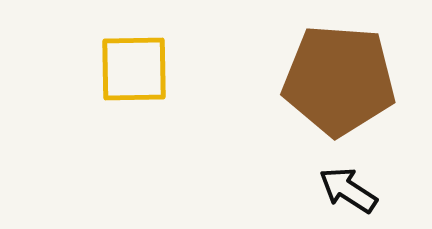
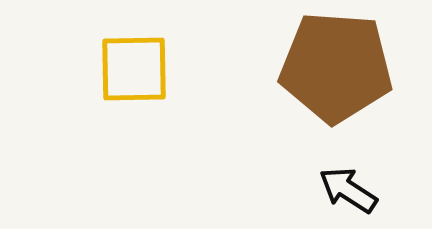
brown pentagon: moved 3 px left, 13 px up
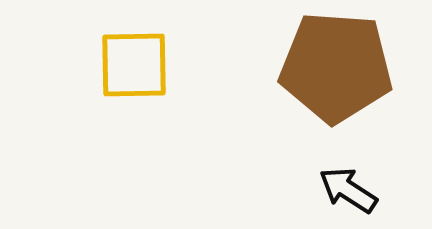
yellow square: moved 4 px up
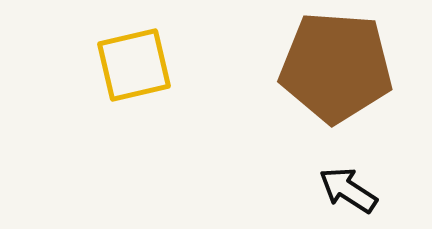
yellow square: rotated 12 degrees counterclockwise
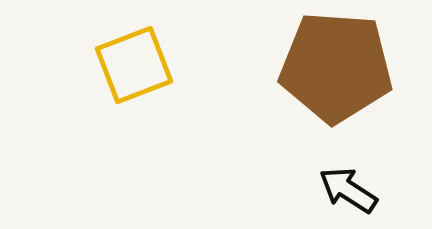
yellow square: rotated 8 degrees counterclockwise
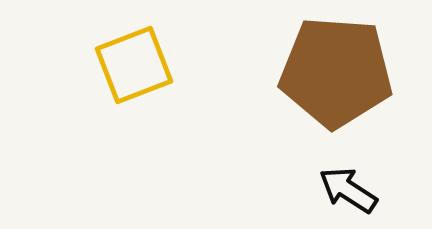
brown pentagon: moved 5 px down
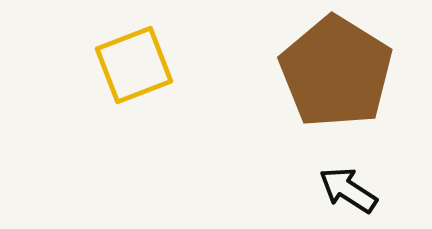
brown pentagon: rotated 28 degrees clockwise
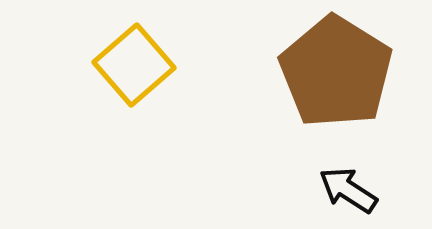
yellow square: rotated 20 degrees counterclockwise
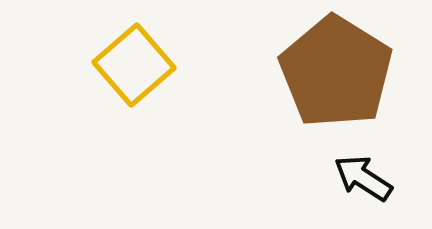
black arrow: moved 15 px right, 12 px up
